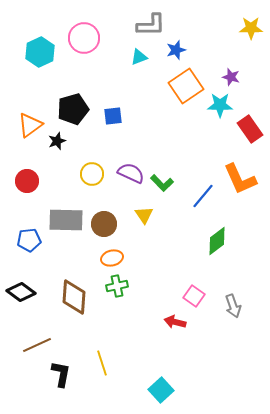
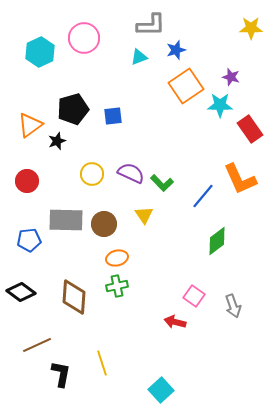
orange ellipse: moved 5 px right
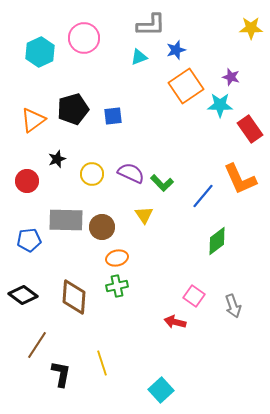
orange triangle: moved 3 px right, 5 px up
black star: moved 18 px down
brown circle: moved 2 px left, 3 px down
black diamond: moved 2 px right, 3 px down
brown line: rotated 32 degrees counterclockwise
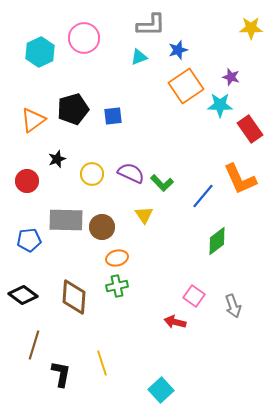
blue star: moved 2 px right
brown line: moved 3 px left; rotated 16 degrees counterclockwise
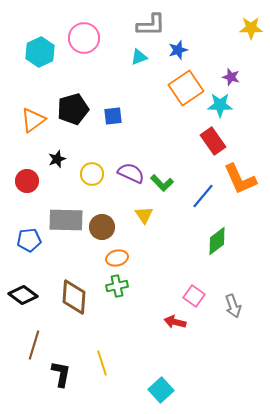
orange square: moved 2 px down
red rectangle: moved 37 px left, 12 px down
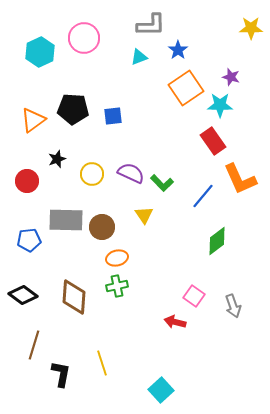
blue star: rotated 18 degrees counterclockwise
black pentagon: rotated 20 degrees clockwise
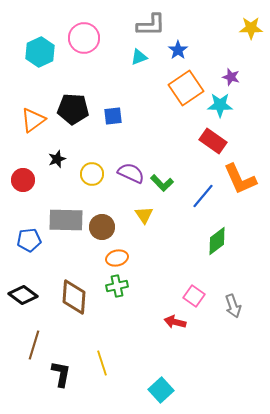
red rectangle: rotated 20 degrees counterclockwise
red circle: moved 4 px left, 1 px up
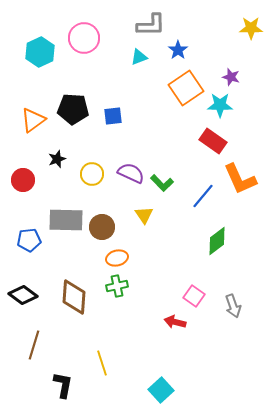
black L-shape: moved 2 px right, 11 px down
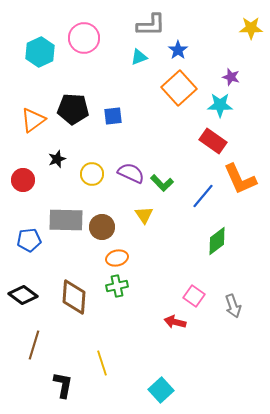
orange square: moved 7 px left; rotated 8 degrees counterclockwise
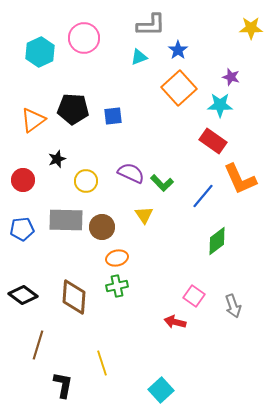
yellow circle: moved 6 px left, 7 px down
blue pentagon: moved 7 px left, 11 px up
brown line: moved 4 px right
